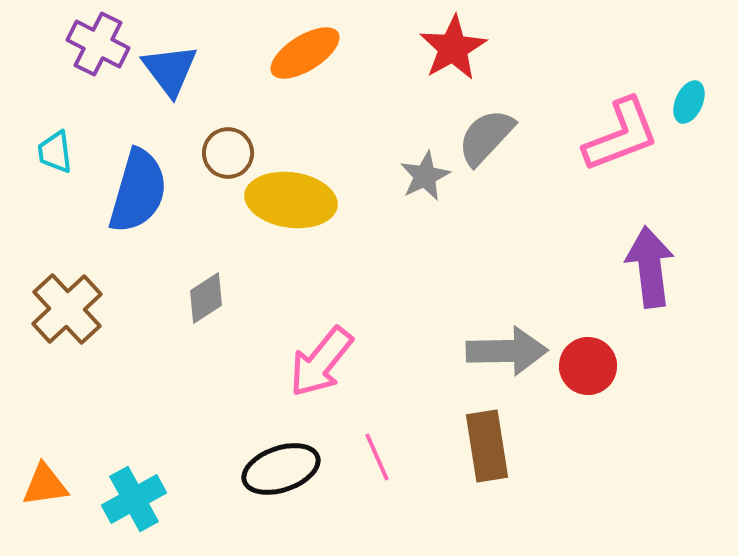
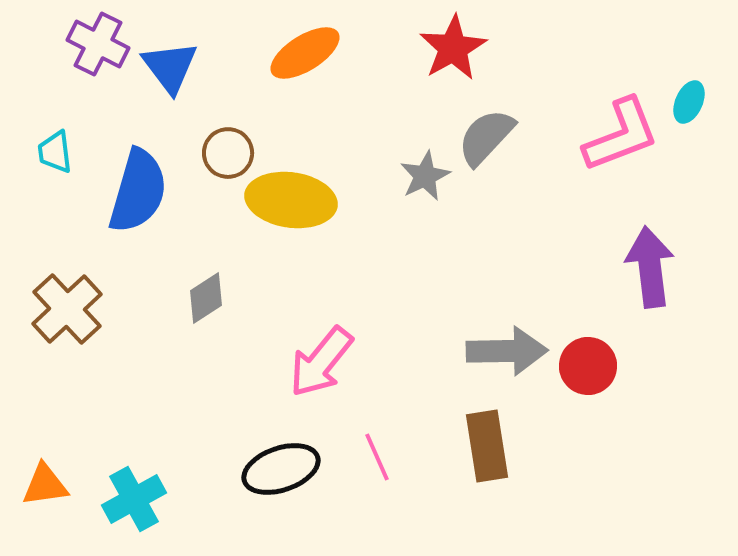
blue triangle: moved 3 px up
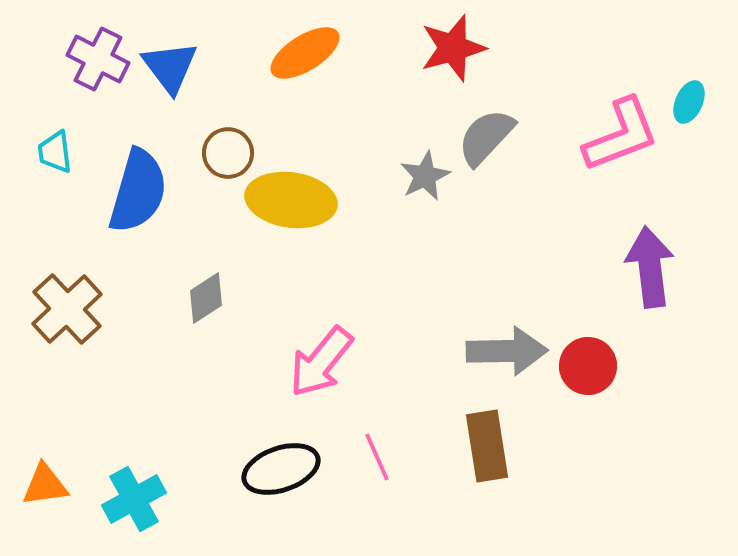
purple cross: moved 15 px down
red star: rotated 14 degrees clockwise
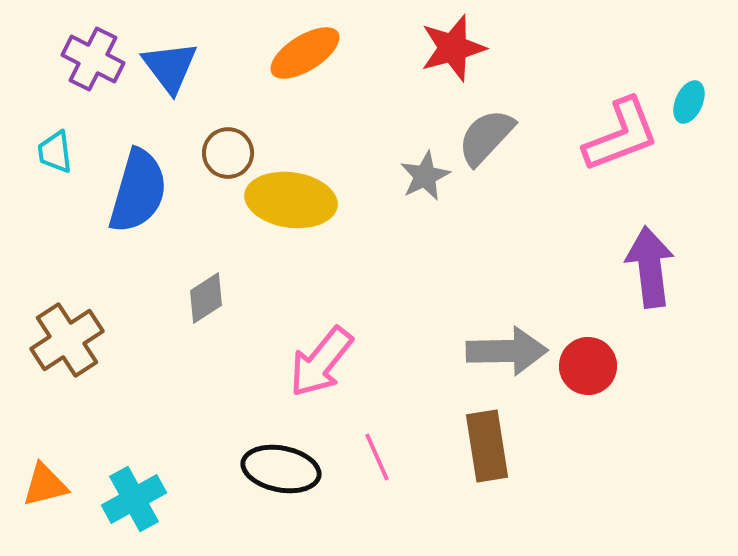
purple cross: moved 5 px left
brown cross: moved 31 px down; rotated 10 degrees clockwise
black ellipse: rotated 30 degrees clockwise
orange triangle: rotated 6 degrees counterclockwise
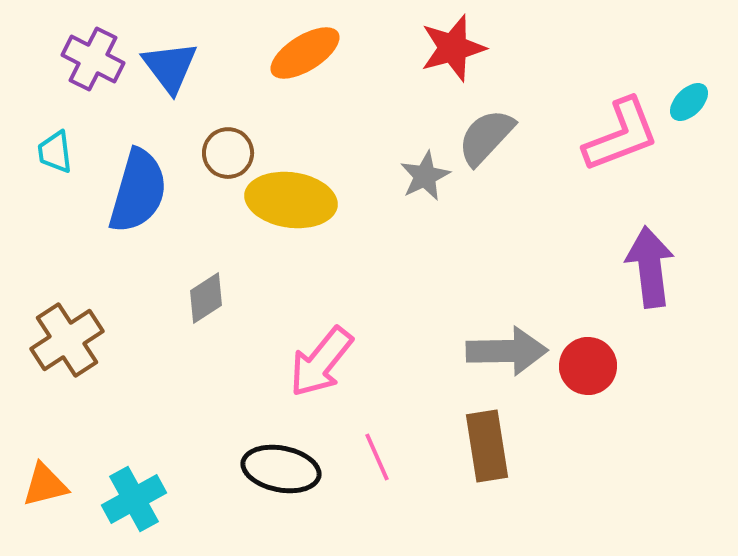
cyan ellipse: rotated 21 degrees clockwise
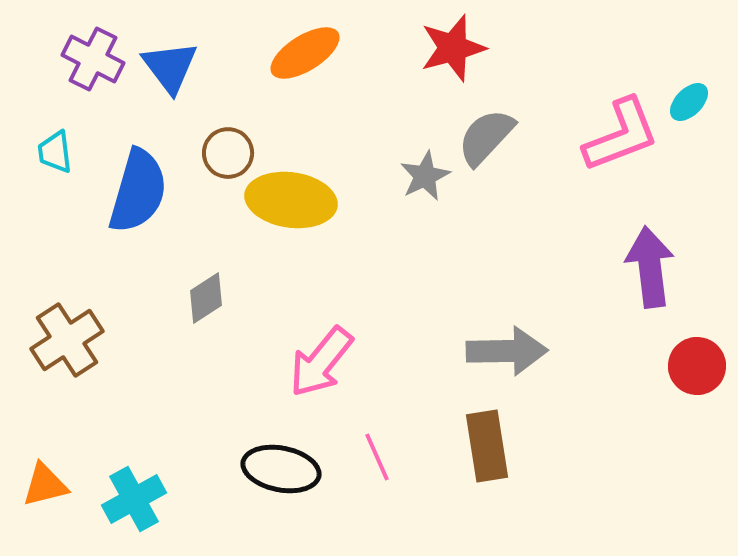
red circle: moved 109 px right
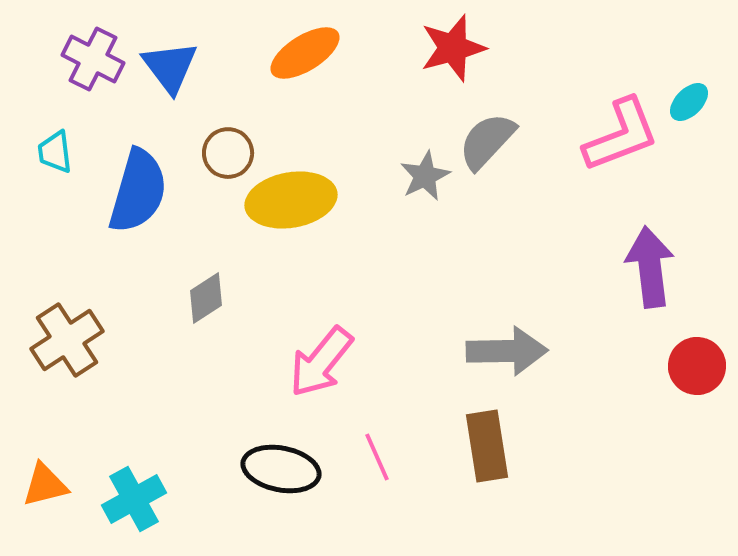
gray semicircle: moved 1 px right, 4 px down
yellow ellipse: rotated 18 degrees counterclockwise
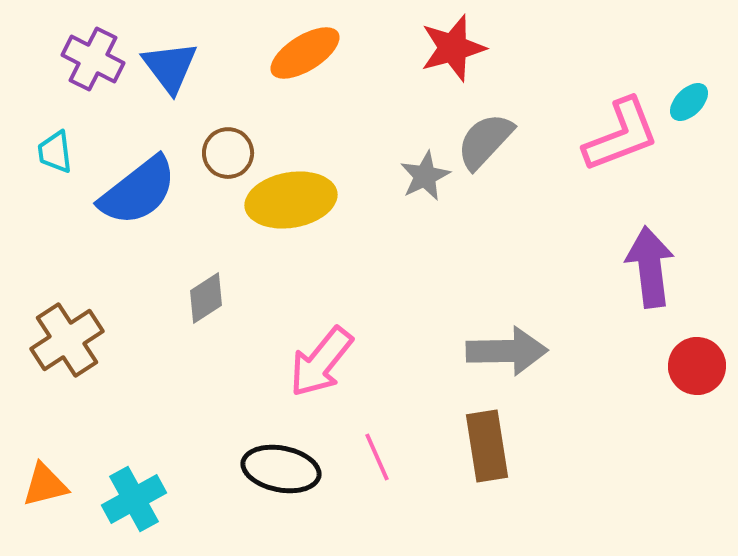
gray semicircle: moved 2 px left
blue semicircle: rotated 36 degrees clockwise
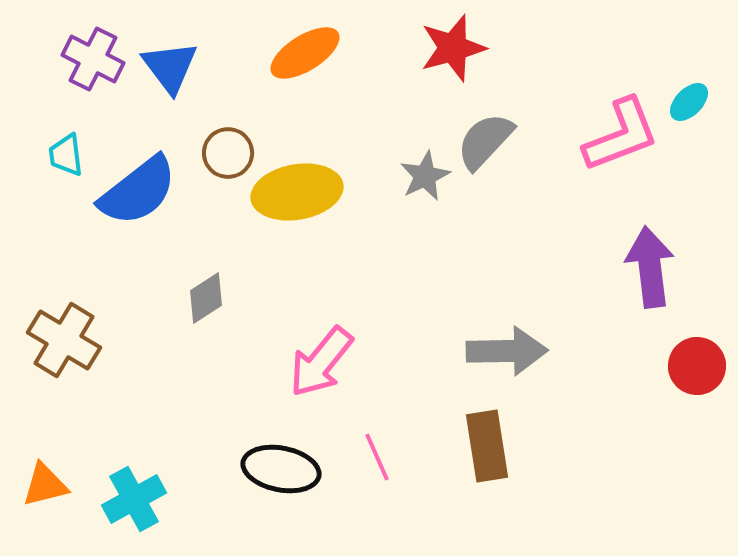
cyan trapezoid: moved 11 px right, 3 px down
yellow ellipse: moved 6 px right, 8 px up
brown cross: moved 3 px left; rotated 26 degrees counterclockwise
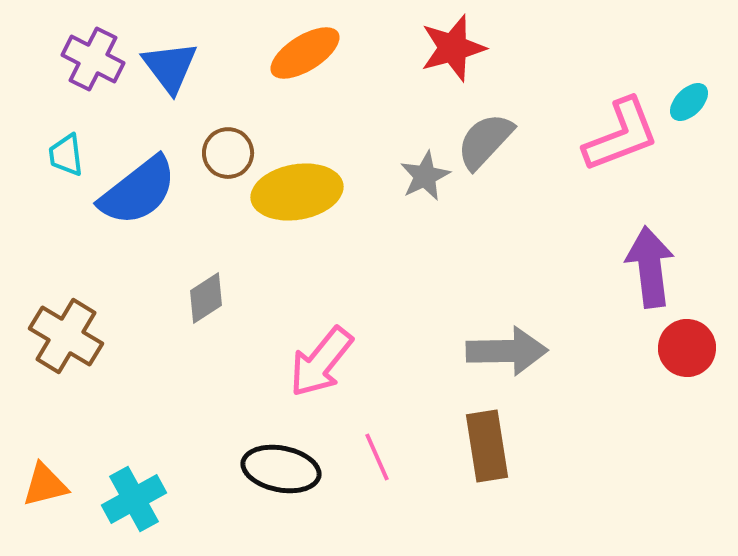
brown cross: moved 2 px right, 4 px up
red circle: moved 10 px left, 18 px up
